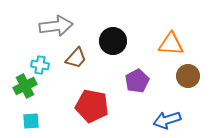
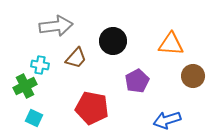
brown circle: moved 5 px right
red pentagon: moved 2 px down
cyan square: moved 3 px right, 3 px up; rotated 30 degrees clockwise
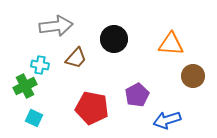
black circle: moved 1 px right, 2 px up
purple pentagon: moved 14 px down
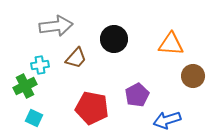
cyan cross: rotated 18 degrees counterclockwise
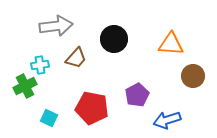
cyan square: moved 15 px right
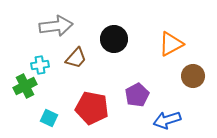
orange triangle: rotated 32 degrees counterclockwise
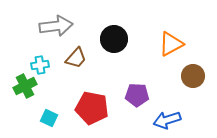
purple pentagon: rotated 30 degrees clockwise
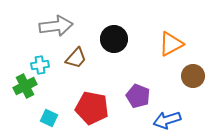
purple pentagon: moved 1 px right, 1 px down; rotated 20 degrees clockwise
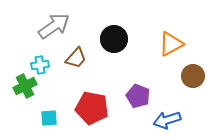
gray arrow: moved 2 px left; rotated 28 degrees counterclockwise
cyan square: rotated 30 degrees counterclockwise
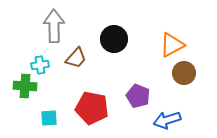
gray arrow: rotated 56 degrees counterclockwise
orange triangle: moved 1 px right, 1 px down
brown circle: moved 9 px left, 3 px up
green cross: rotated 30 degrees clockwise
